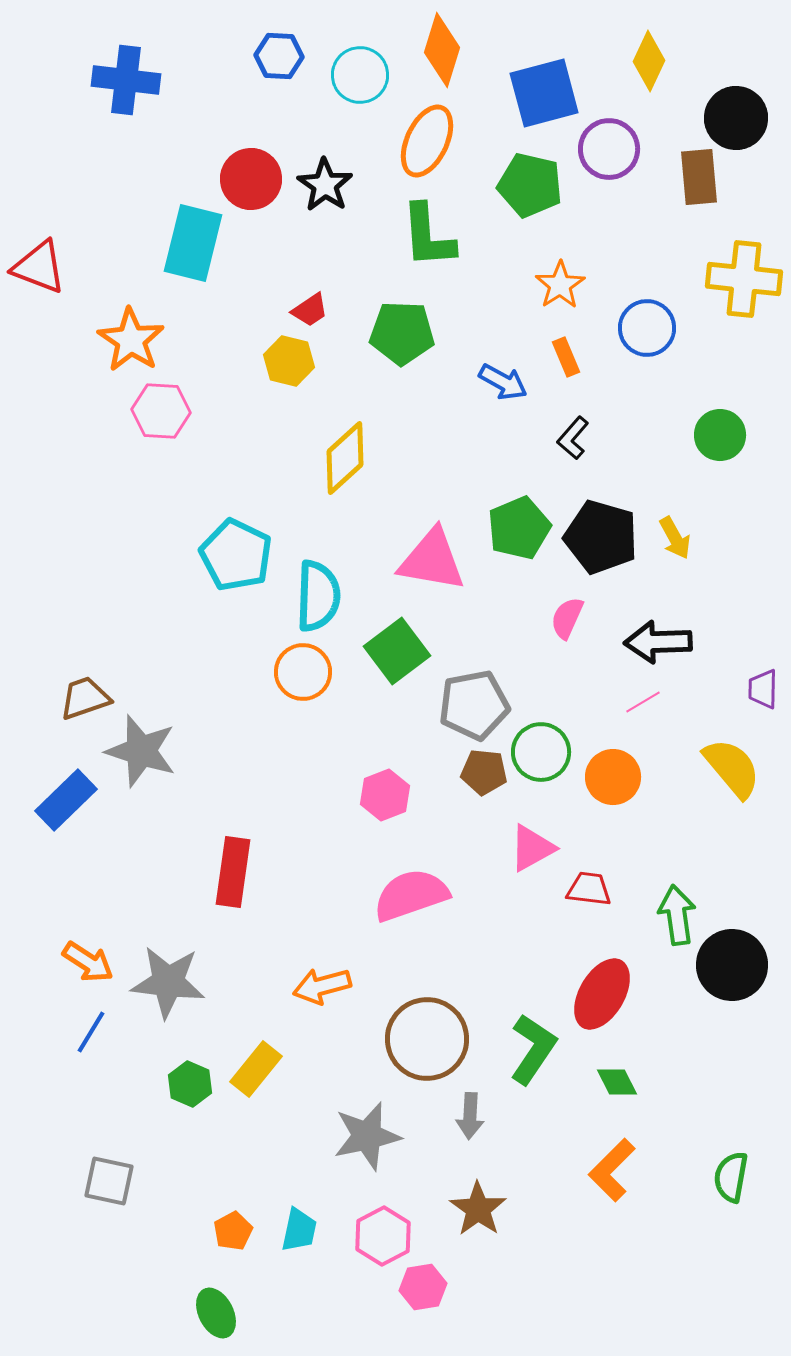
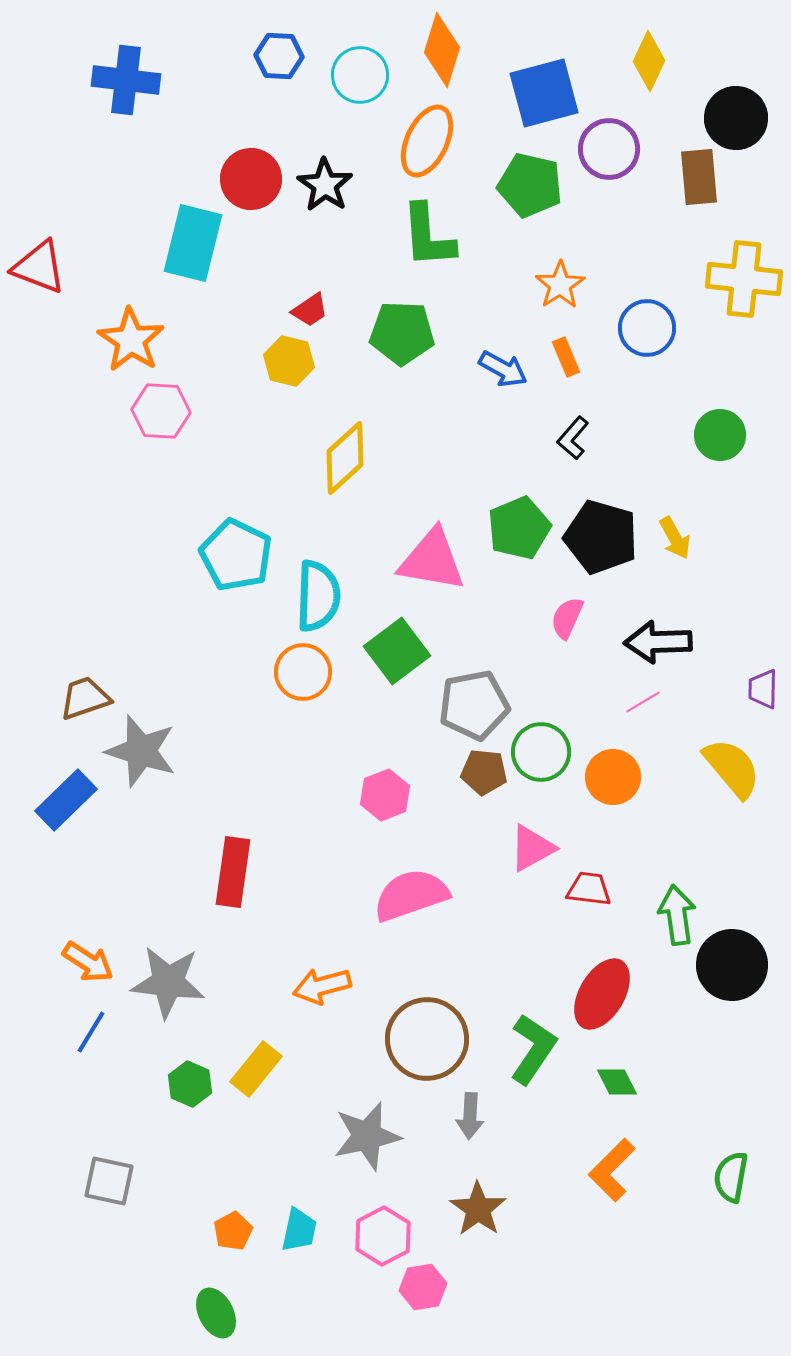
blue arrow at (503, 382): moved 13 px up
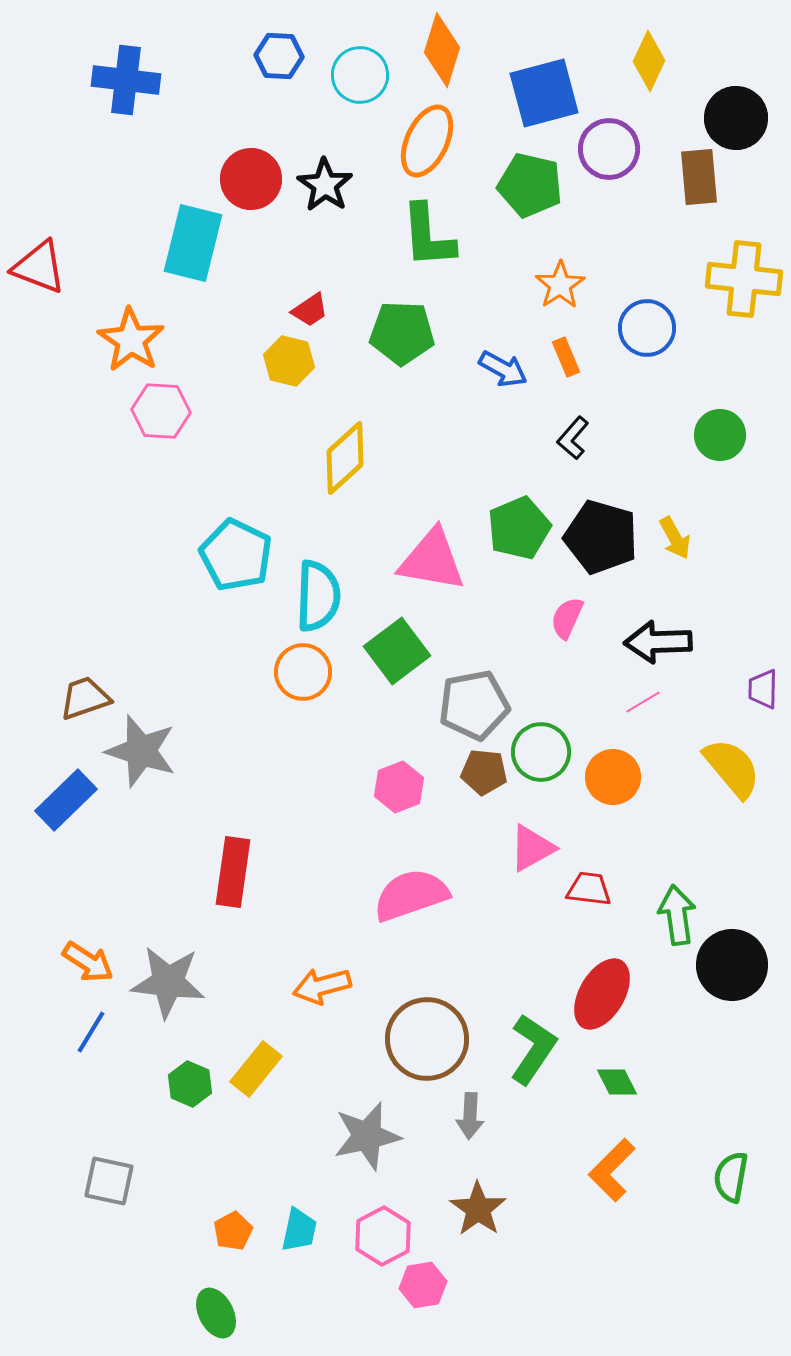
pink hexagon at (385, 795): moved 14 px right, 8 px up
pink hexagon at (423, 1287): moved 2 px up
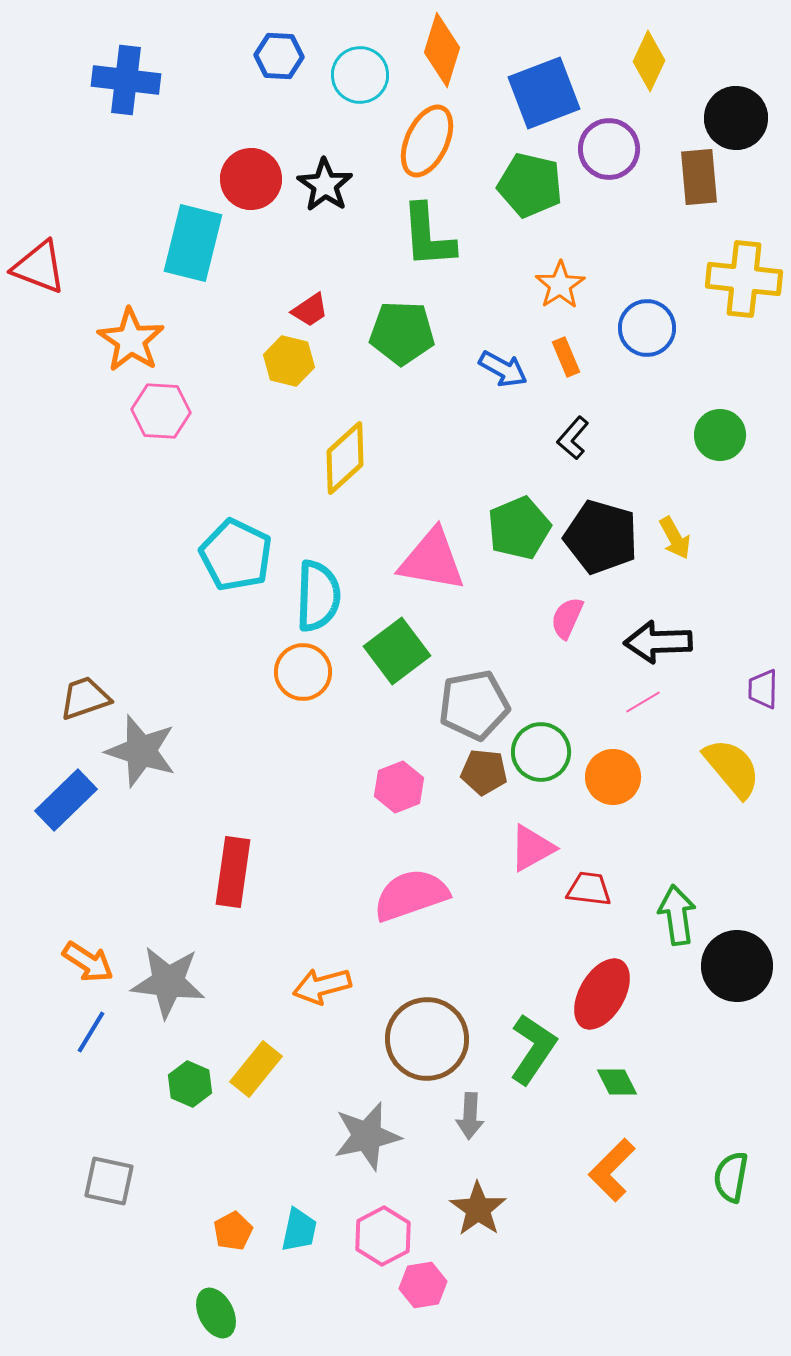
blue square at (544, 93): rotated 6 degrees counterclockwise
black circle at (732, 965): moved 5 px right, 1 px down
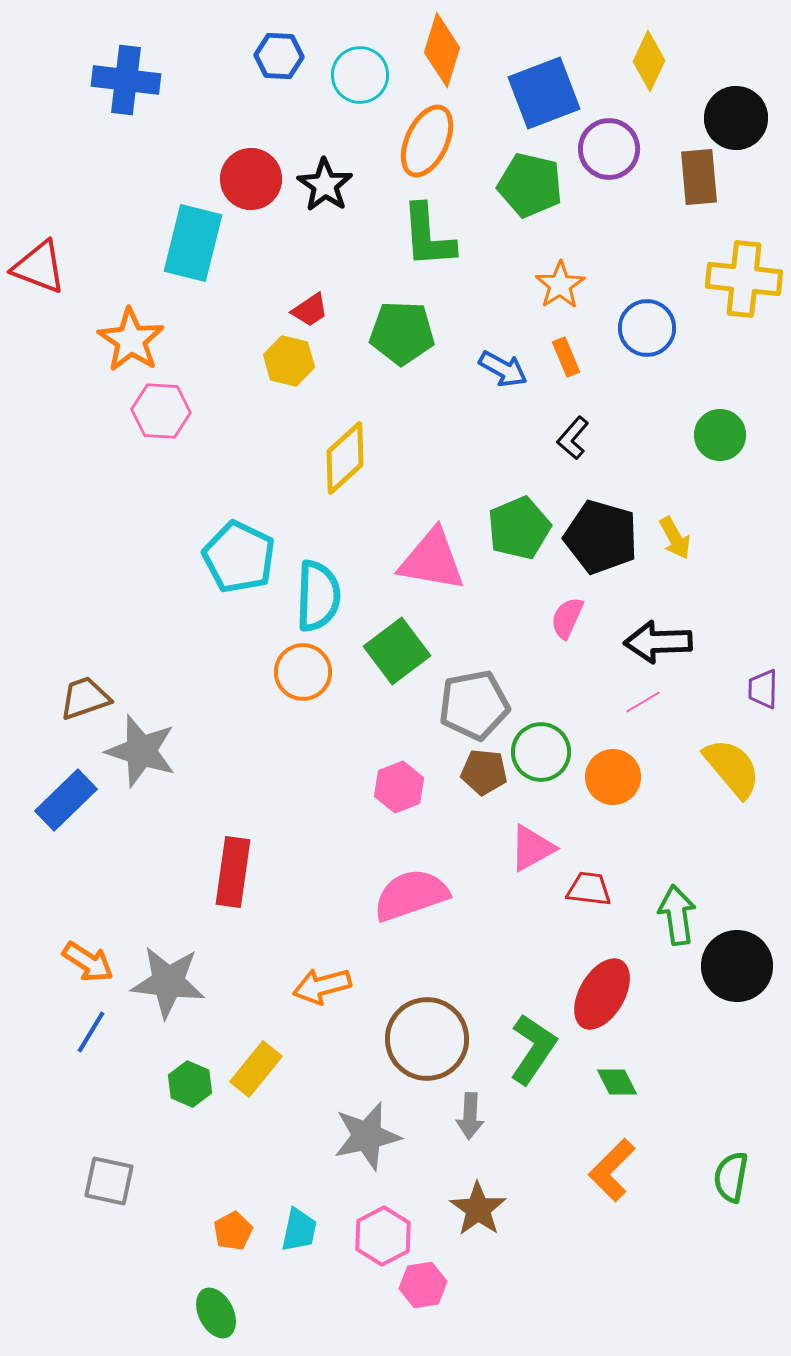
cyan pentagon at (236, 555): moved 3 px right, 2 px down
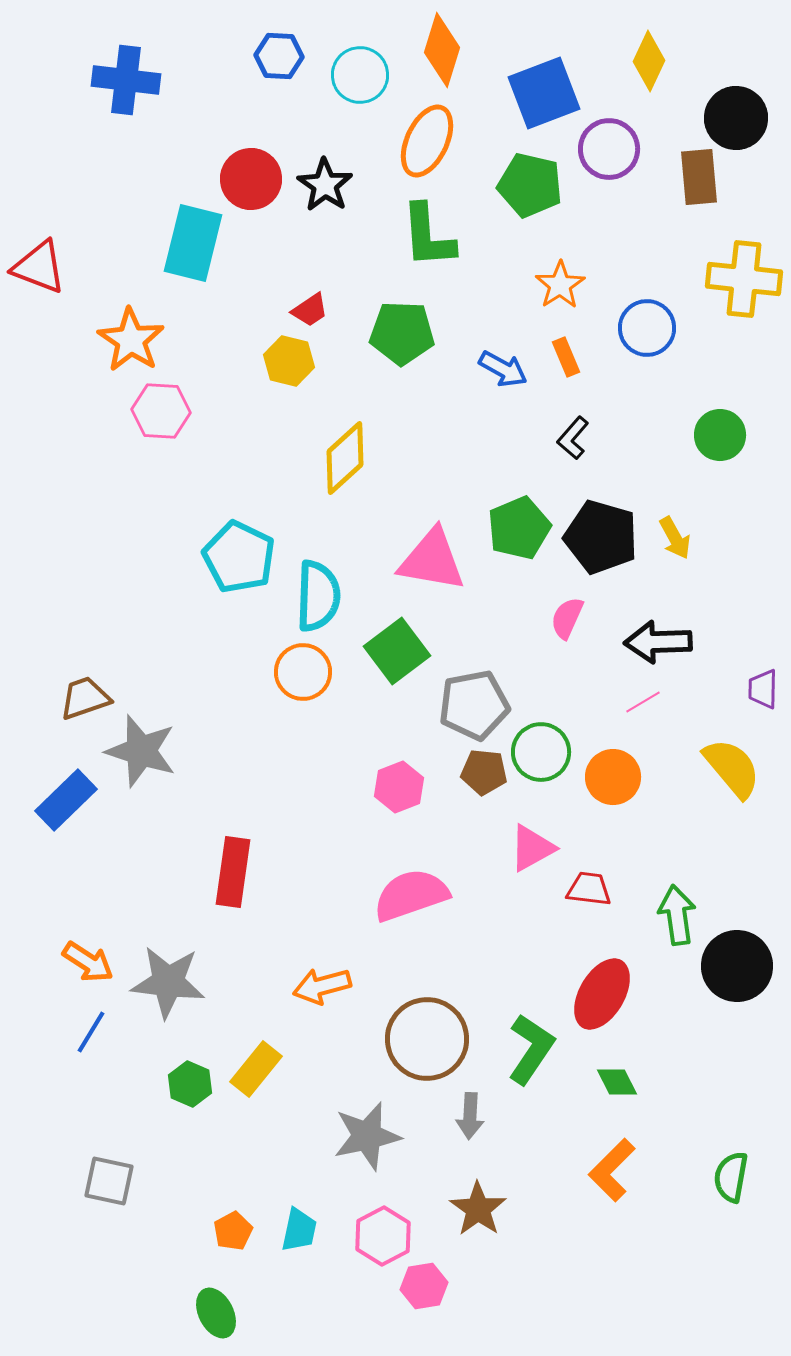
green L-shape at (533, 1049): moved 2 px left
pink hexagon at (423, 1285): moved 1 px right, 1 px down
